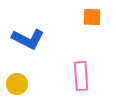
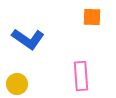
blue L-shape: rotated 8 degrees clockwise
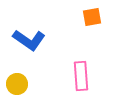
orange square: rotated 12 degrees counterclockwise
blue L-shape: moved 1 px right, 1 px down
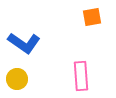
blue L-shape: moved 5 px left, 3 px down
yellow circle: moved 5 px up
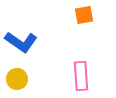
orange square: moved 8 px left, 2 px up
blue L-shape: moved 3 px left, 1 px up
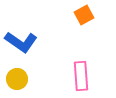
orange square: rotated 18 degrees counterclockwise
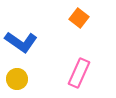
orange square: moved 5 px left, 3 px down; rotated 24 degrees counterclockwise
pink rectangle: moved 2 px left, 3 px up; rotated 28 degrees clockwise
